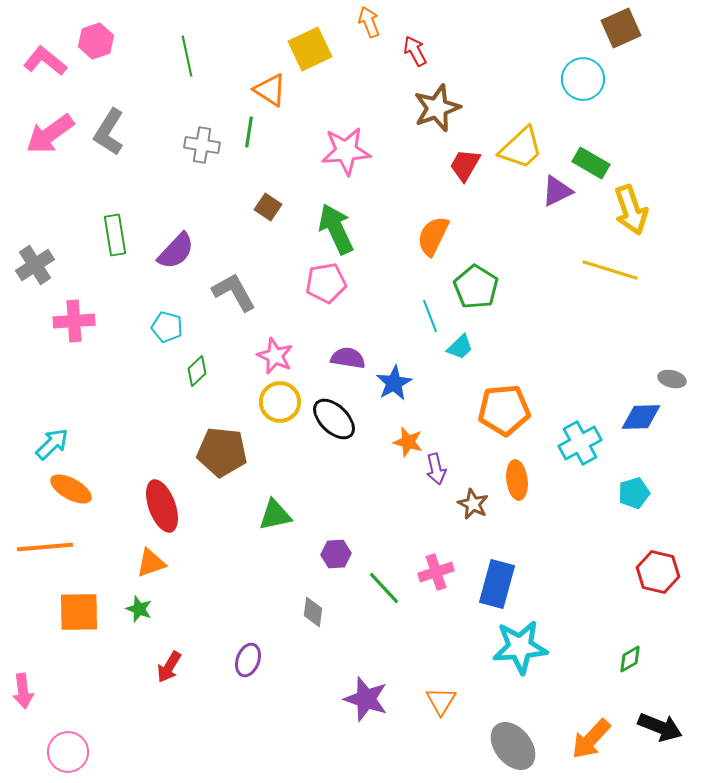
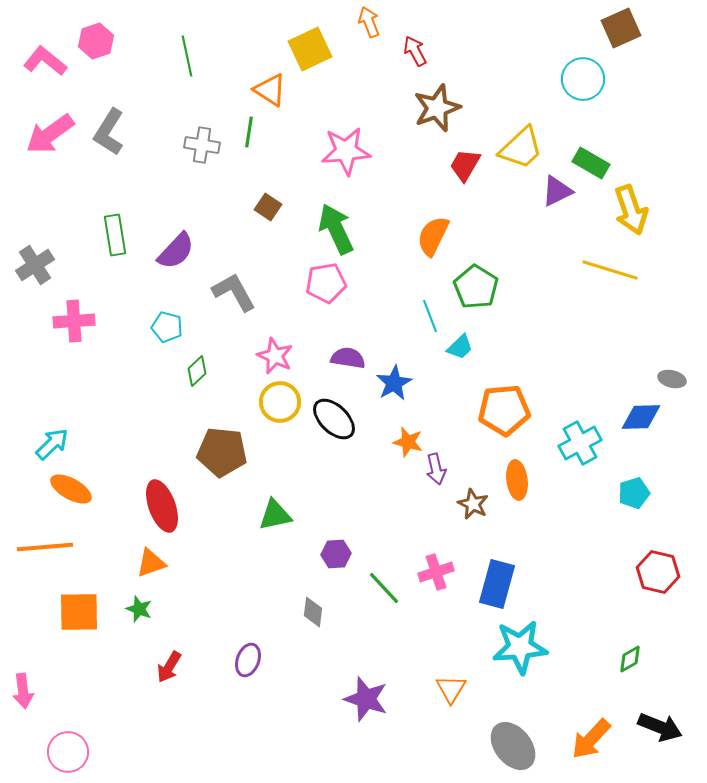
orange triangle at (441, 701): moved 10 px right, 12 px up
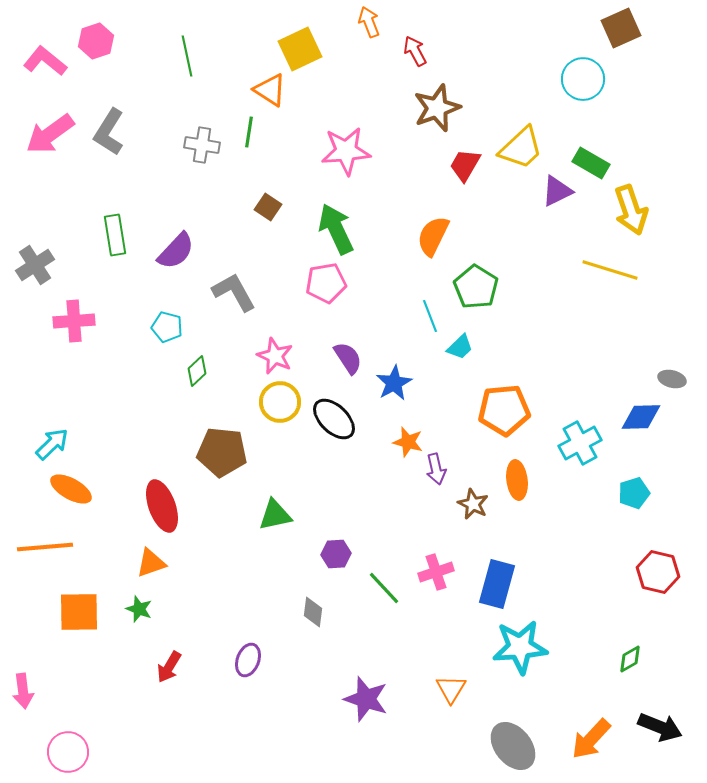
yellow square at (310, 49): moved 10 px left
purple semicircle at (348, 358): rotated 48 degrees clockwise
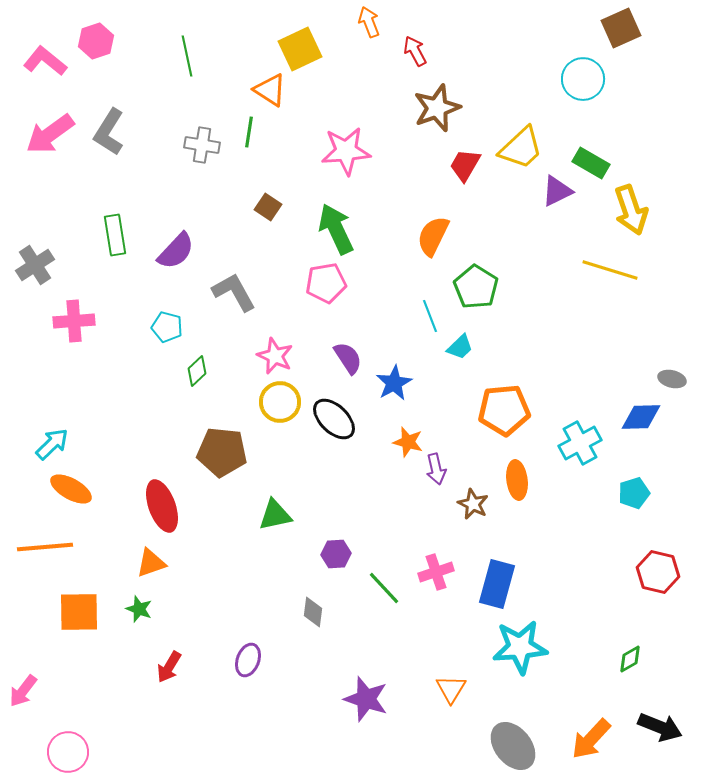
pink arrow at (23, 691): rotated 44 degrees clockwise
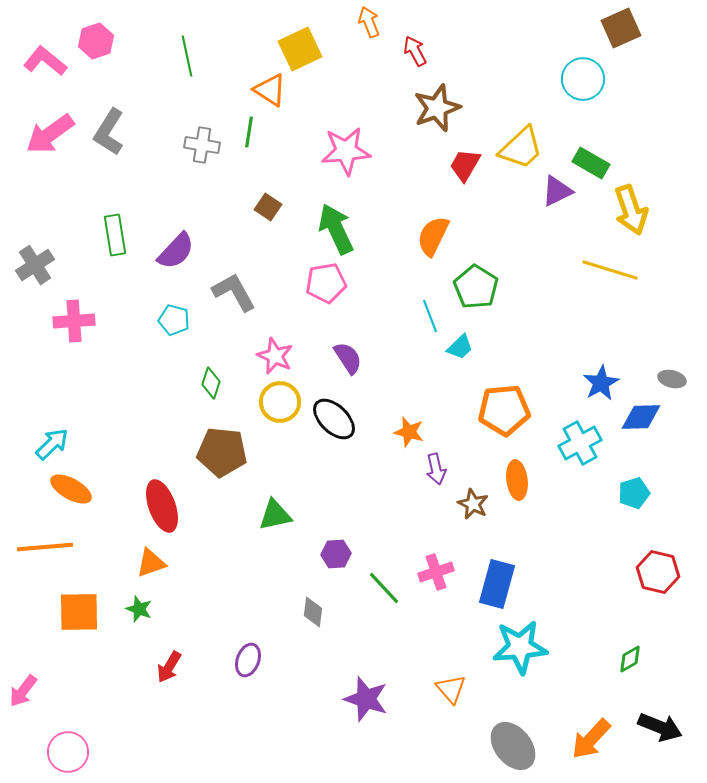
cyan pentagon at (167, 327): moved 7 px right, 7 px up
green diamond at (197, 371): moved 14 px right, 12 px down; rotated 28 degrees counterclockwise
blue star at (394, 383): moved 207 px right
orange star at (408, 442): moved 1 px right, 10 px up
orange triangle at (451, 689): rotated 12 degrees counterclockwise
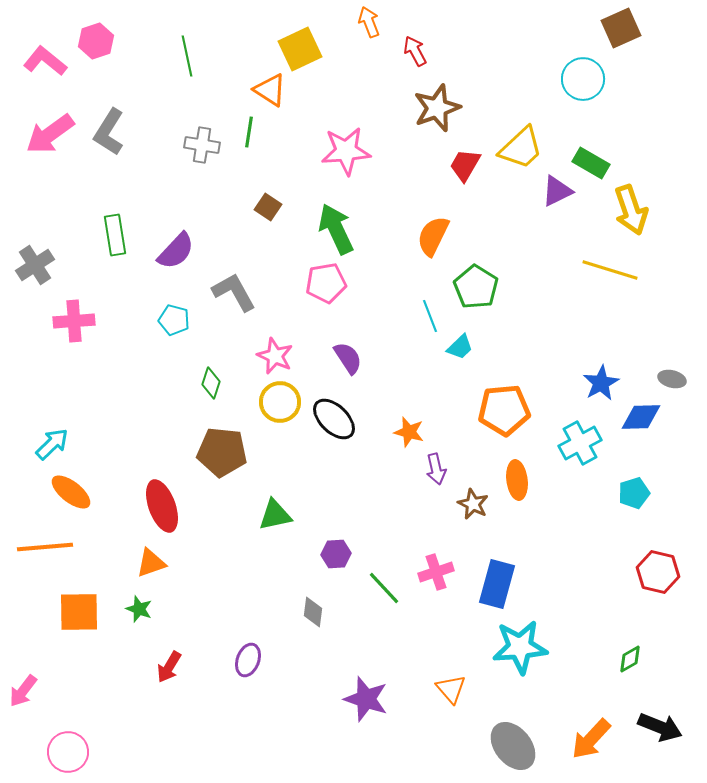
orange ellipse at (71, 489): moved 3 px down; rotated 9 degrees clockwise
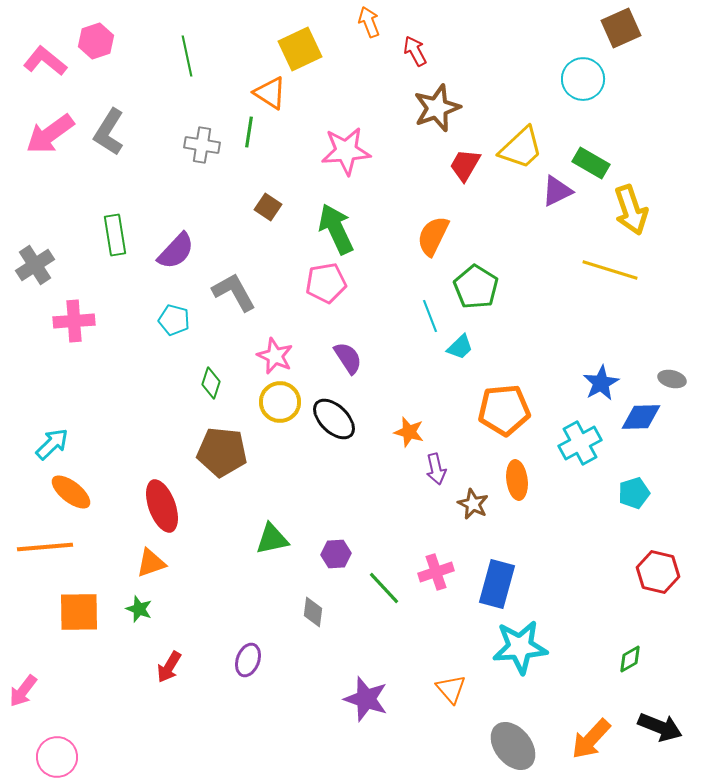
orange triangle at (270, 90): moved 3 px down
green triangle at (275, 515): moved 3 px left, 24 px down
pink circle at (68, 752): moved 11 px left, 5 px down
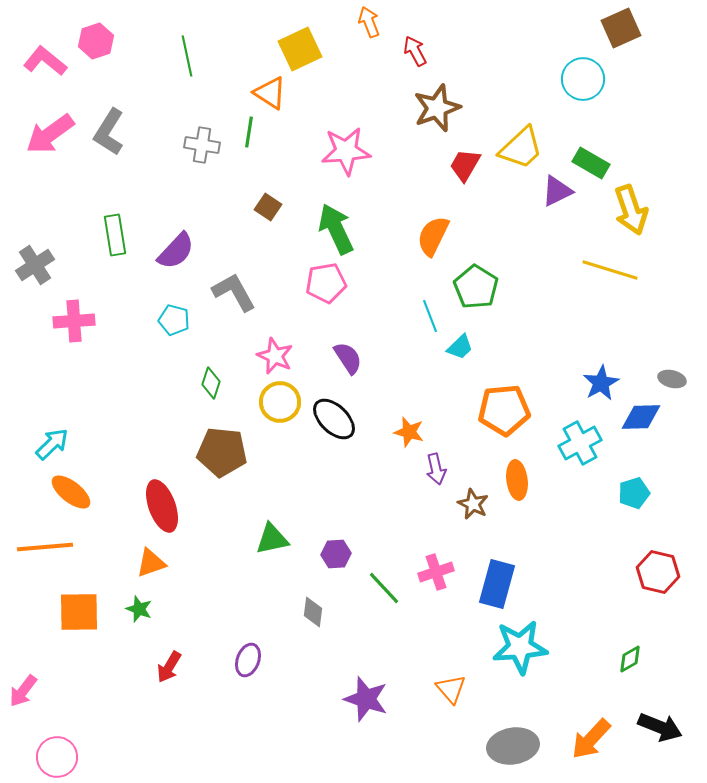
gray ellipse at (513, 746): rotated 60 degrees counterclockwise
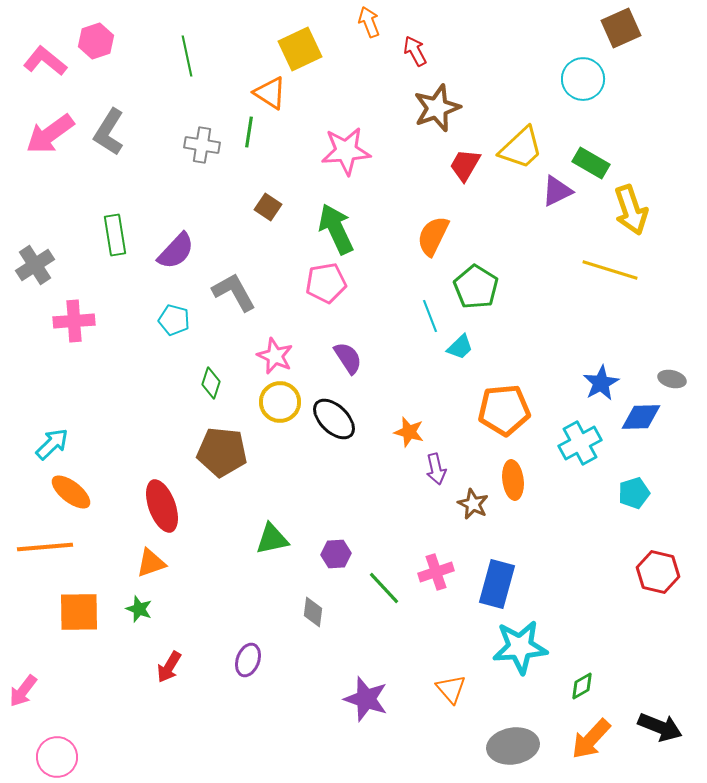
orange ellipse at (517, 480): moved 4 px left
green diamond at (630, 659): moved 48 px left, 27 px down
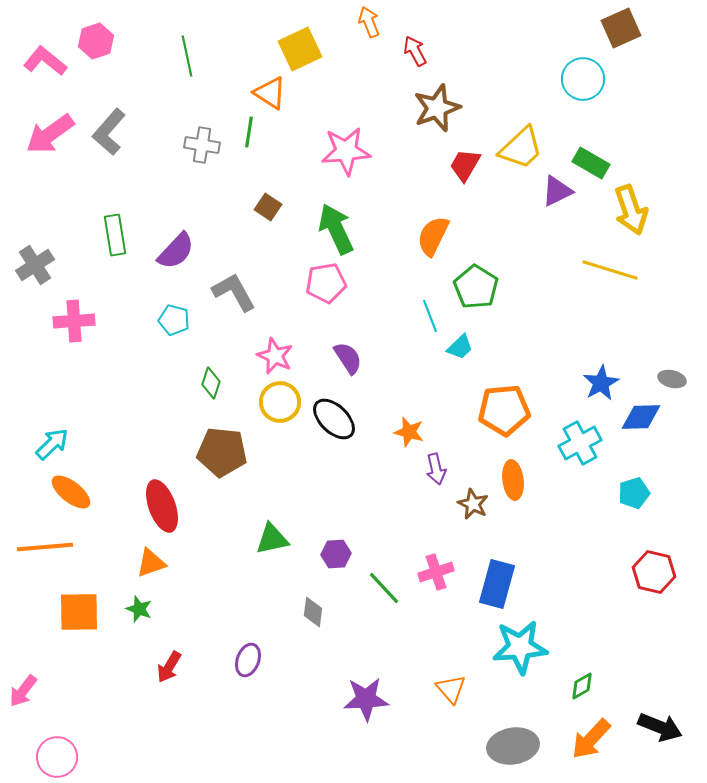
gray L-shape at (109, 132): rotated 9 degrees clockwise
red hexagon at (658, 572): moved 4 px left
purple star at (366, 699): rotated 21 degrees counterclockwise
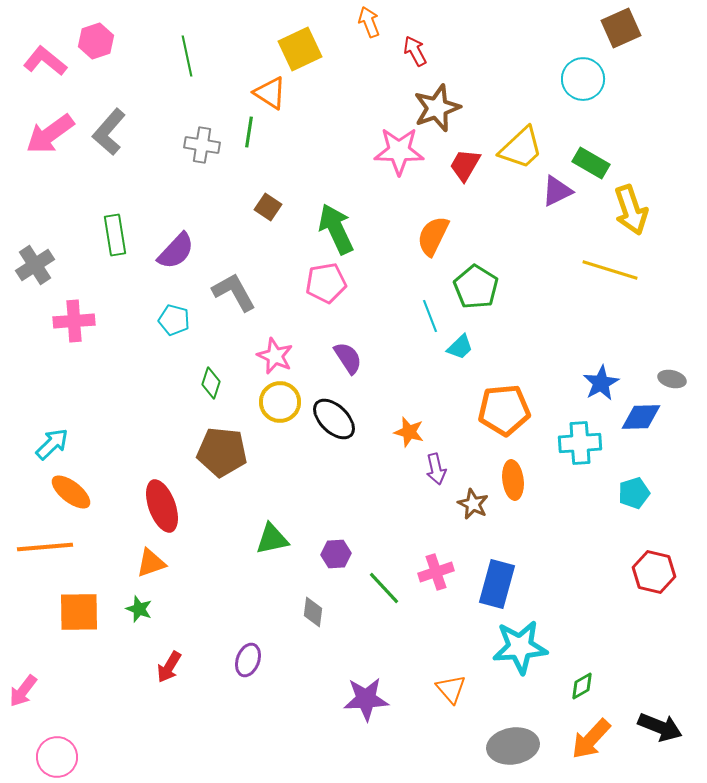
pink star at (346, 151): moved 53 px right; rotated 6 degrees clockwise
cyan cross at (580, 443): rotated 24 degrees clockwise
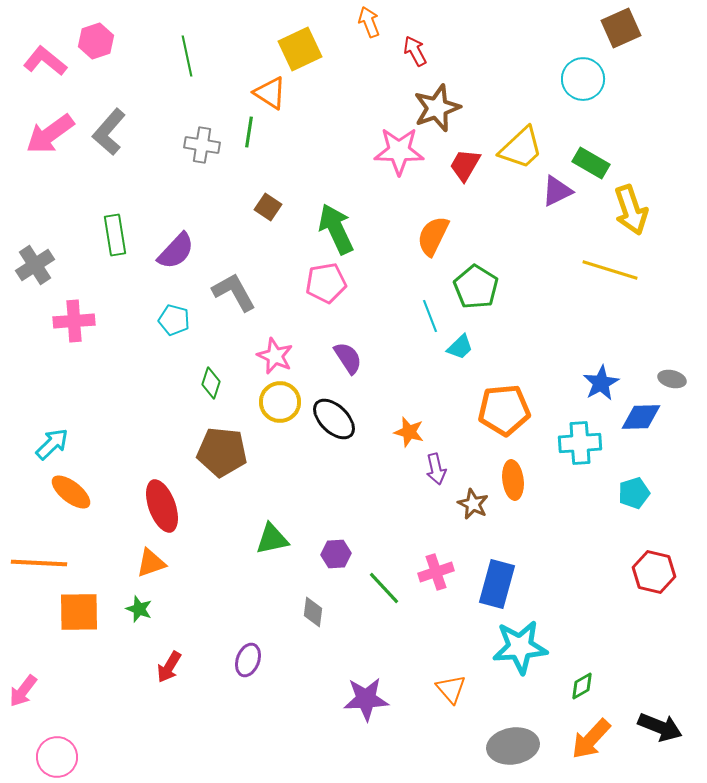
orange line at (45, 547): moved 6 px left, 16 px down; rotated 8 degrees clockwise
